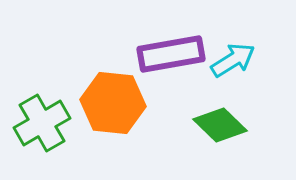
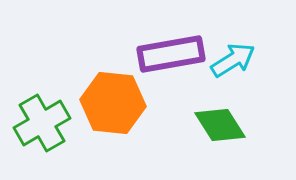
green diamond: rotated 14 degrees clockwise
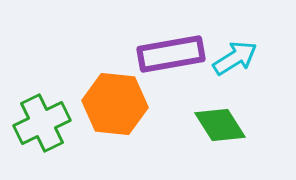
cyan arrow: moved 2 px right, 2 px up
orange hexagon: moved 2 px right, 1 px down
green cross: rotated 4 degrees clockwise
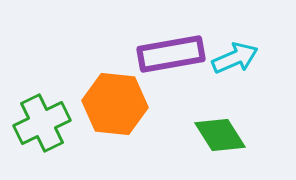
cyan arrow: rotated 9 degrees clockwise
green diamond: moved 10 px down
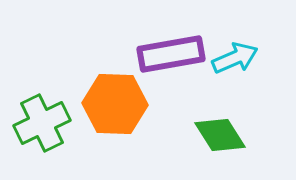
orange hexagon: rotated 4 degrees counterclockwise
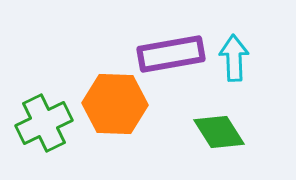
cyan arrow: moved 1 px left; rotated 69 degrees counterclockwise
green cross: moved 2 px right
green diamond: moved 1 px left, 3 px up
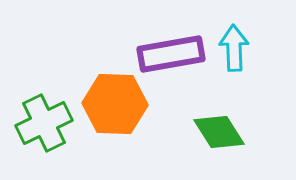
cyan arrow: moved 10 px up
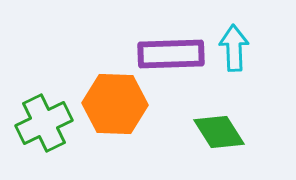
purple rectangle: rotated 8 degrees clockwise
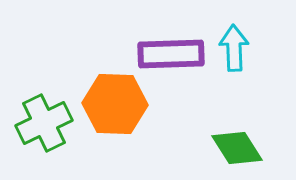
green diamond: moved 18 px right, 16 px down
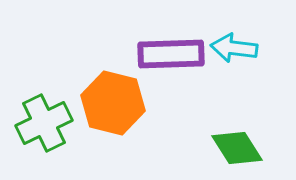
cyan arrow: rotated 81 degrees counterclockwise
orange hexagon: moved 2 px left, 1 px up; rotated 12 degrees clockwise
